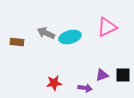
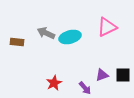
red star: rotated 21 degrees counterclockwise
purple arrow: rotated 40 degrees clockwise
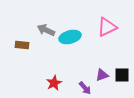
gray arrow: moved 3 px up
brown rectangle: moved 5 px right, 3 px down
black square: moved 1 px left
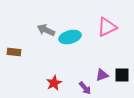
brown rectangle: moved 8 px left, 7 px down
